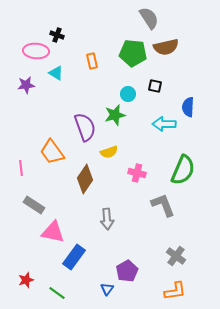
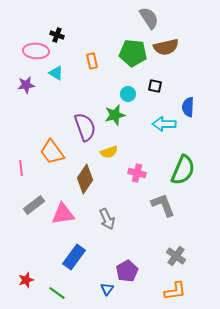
gray rectangle: rotated 70 degrees counterclockwise
gray arrow: rotated 20 degrees counterclockwise
pink triangle: moved 10 px right, 18 px up; rotated 20 degrees counterclockwise
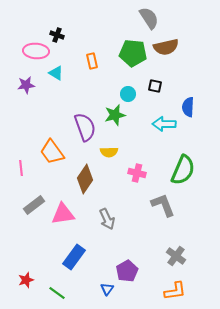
yellow semicircle: rotated 18 degrees clockwise
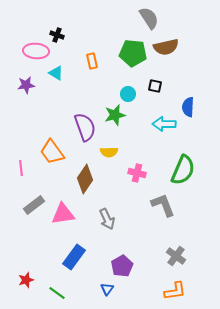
purple pentagon: moved 5 px left, 5 px up
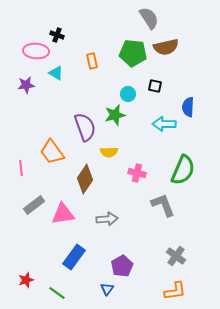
gray arrow: rotated 70 degrees counterclockwise
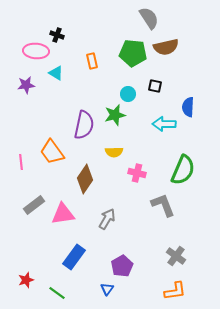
purple semicircle: moved 1 px left, 2 px up; rotated 32 degrees clockwise
yellow semicircle: moved 5 px right
pink line: moved 6 px up
gray arrow: rotated 55 degrees counterclockwise
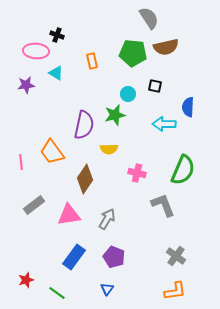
yellow semicircle: moved 5 px left, 3 px up
pink triangle: moved 6 px right, 1 px down
purple pentagon: moved 8 px left, 9 px up; rotated 20 degrees counterclockwise
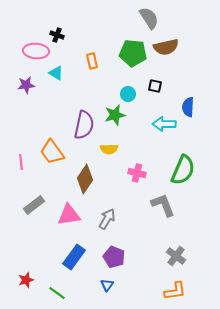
blue triangle: moved 4 px up
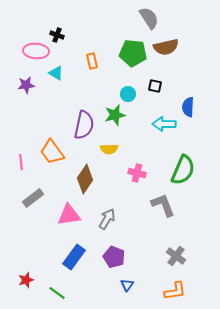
gray rectangle: moved 1 px left, 7 px up
blue triangle: moved 20 px right
